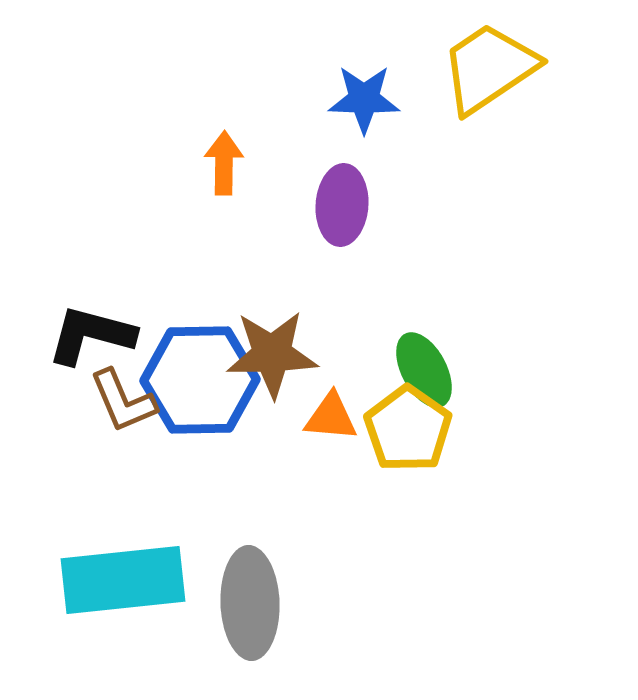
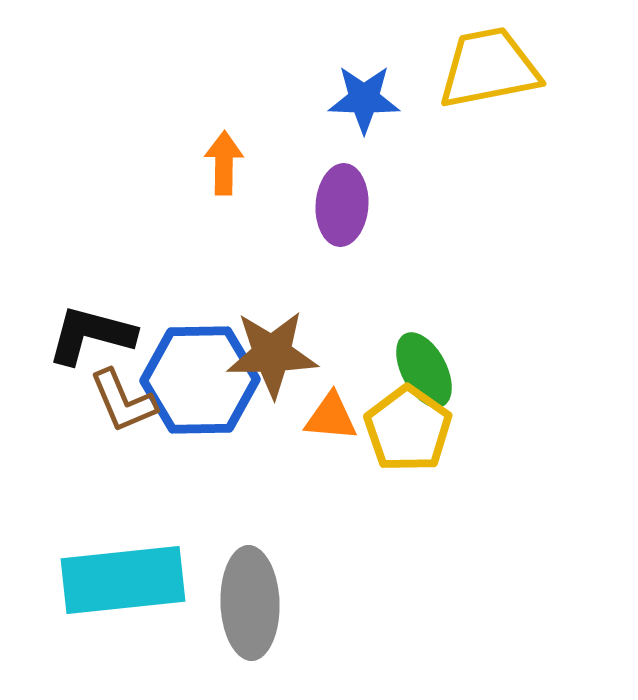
yellow trapezoid: rotated 23 degrees clockwise
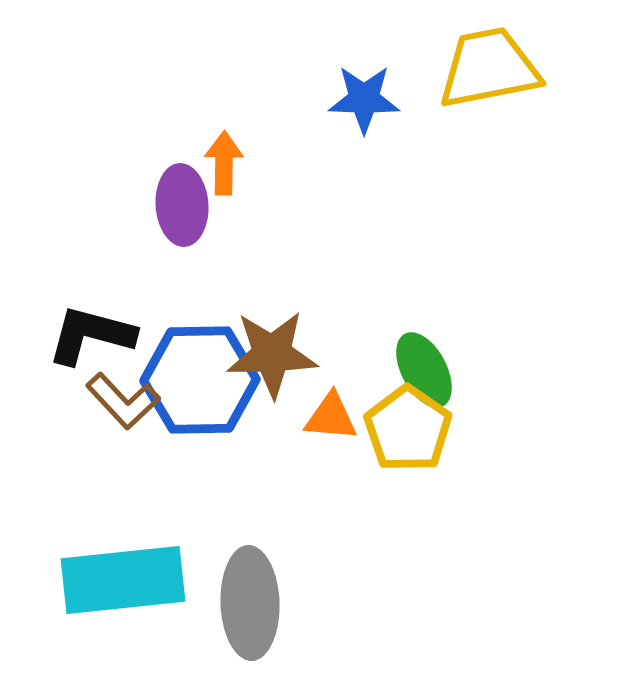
purple ellipse: moved 160 px left; rotated 8 degrees counterclockwise
brown L-shape: rotated 20 degrees counterclockwise
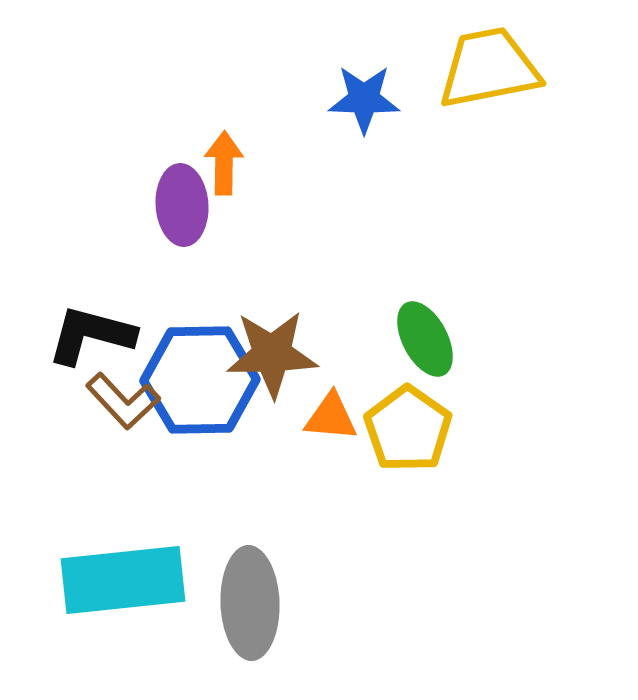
green ellipse: moved 1 px right, 31 px up
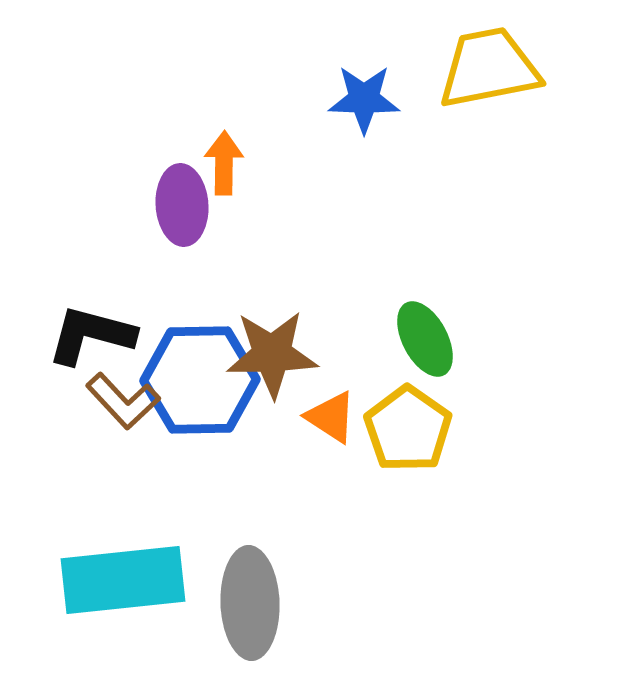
orange triangle: rotated 28 degrees clockwise
